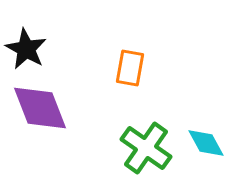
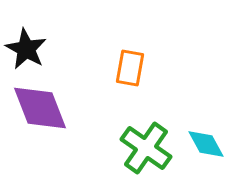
cyan diamond: moved 1 px down
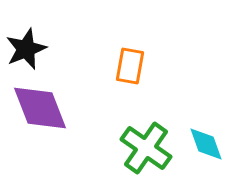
black star: rotated 21 degrees clockwise
orange rectangle: moved 2 px up
cyan diamond: rotated 9 degrees clockwise
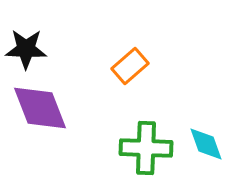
black star: rotated 24 degrees clockwise
orange rectangle: rotated 39 degrees clockwise
green cross: rotated 33 degrees counterclockwise
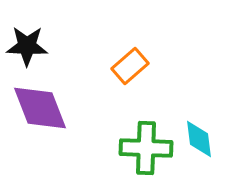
black star: moved 1 px right, 3 px up
cyan diamond: moved 7 px left, 5 px up; rotated 12 degrees clockwise
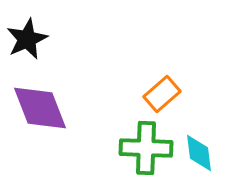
black star: moved 7 px up; rotated 27 degrees counterclockwise
orange rectangle: moved 32 px right, 28 px down
cyan diamond: moved 14 px down
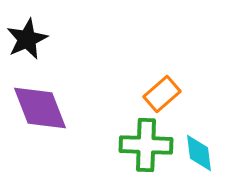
green cross: moved 3 px up
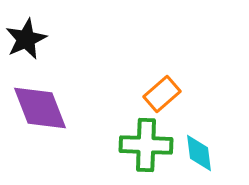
black star: moved 1 px left
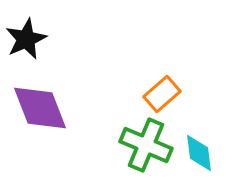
green cross: rotated 21 degrees clockwise
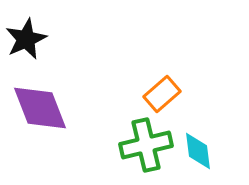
green cross: rotated 36 degrees counterclockwise
cyan diamond: moved 1 px left, 2 px up
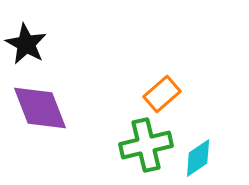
black star: moved 5 px down; rotated 18 degrees counterclockwise
cyan diamond: moved 7 px down; rotated 63 degrees clockwise
